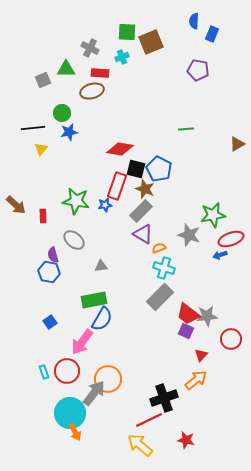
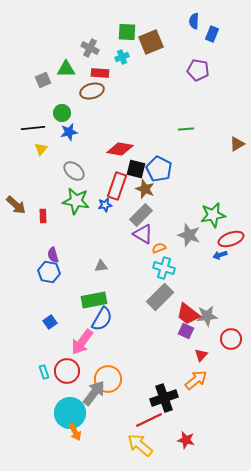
gray rectangle at (141, 211): moved 4 px down
gray ellipse at (74, 240): moved 69 px up
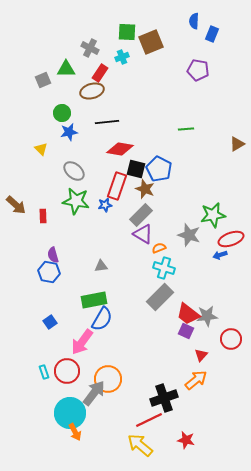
red rectangle at (100, 73): rotated 60 degrees counterclockwise
black line at (33, 128): moved 74 px right, 6 px up
yellow triangle at (41, 149): rotated 24 degrees counterclockwise
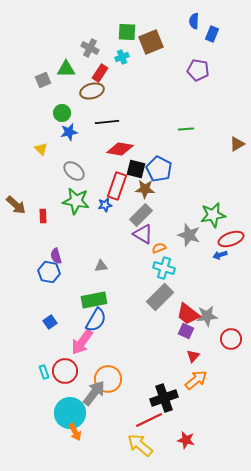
brown star at (145, 189): rotated 18 degrees counterclockwise
purple semicircle at (53, 255): moved 3 px right, 1 px down
blue semicircle at (102, 319): moved 6 px left, 1 px down
red triangle at (201, 355): moved 8 px left, 1 px down
red circle at (67, 371): moved 2 px left
